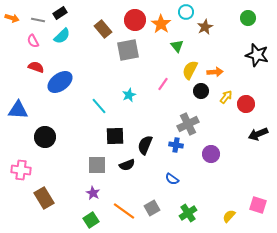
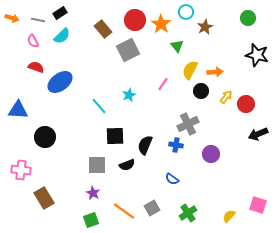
gray square at (128, 50): rotated 15 degrees counterclockwise
green square at (91, 220): rotated 14 degrees clockwise
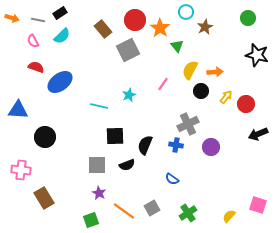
orange star at (161, 24): moved 1 px left, 4 px down
cyan line at (99, 106): rotated 36 degrees counterclockwise
purple circle at (211, 154): moved 7 px up
purple star at (93, 193): moved 6 px right
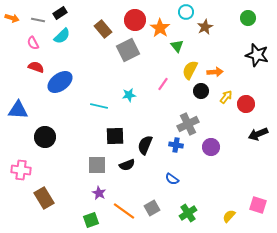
pink semicircle at (33, 41): moved 2 px down
cyan star at (129, 95): rotated 16 degrees clockwise
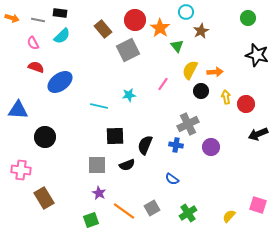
black rectangle at (60, 13): rotated 40 degrees clockwise
brown star at (205, 27): moved 4 px left, 4 px down
yellow arrow at (226, 97): rotated 48 degrees counterclockwise
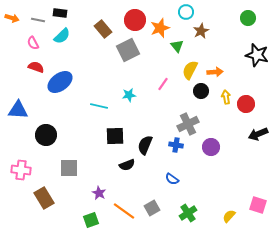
orange star at (160, 28): rotated 18 degrees clockwise
black circle at (45, 137): moved 1 px right, 2 px up
gray square at (97, 165): moved 28 px left, 3 px down
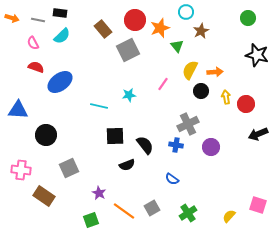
black semicircle at (145, 145): rotated 120 degrees clockwise
gray square at (69, 168): rotated 24 degrees counterclockwise
brown rectangle at (44, 198): moved 2 px up; rotated 25 degrees counterclockwise
